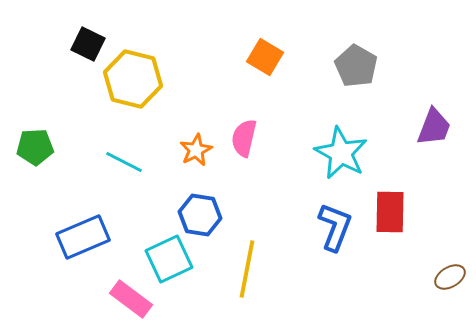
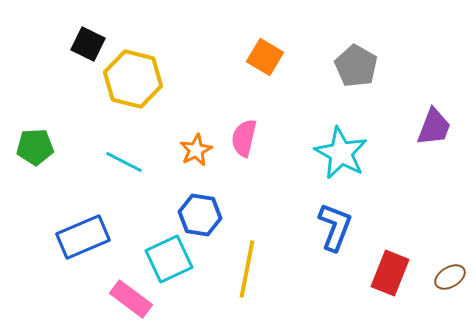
red rectangle: moved 61 px down; rotated 21 degrees clockwise
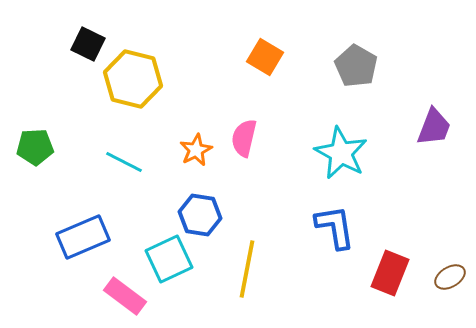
blue L-shape: rotated 30 degrees counterclockwise
pink rectangle: moved 6 px left, 3 px up
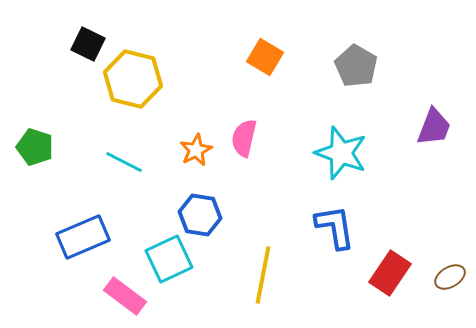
green pentagon: rotated 21 degrees clockwise
cyan star: rotated 8 degrees counterclockwise
yellow line: moved 16 px right, 6 px down
red rectangle: rotated 12 degrees clockwise
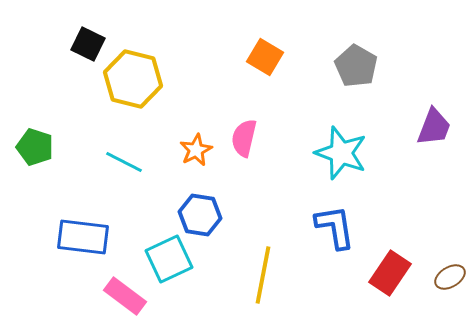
blue rectangle: rotated 30 degrees clockwise
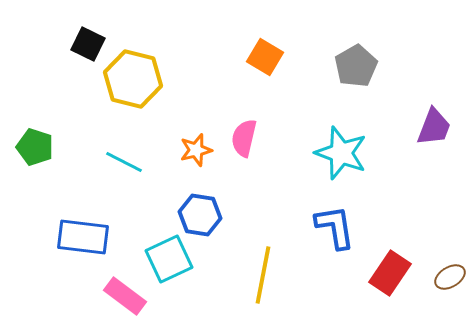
gray pentagon: rotated 12 degrees clockwise
orange star: rotated 12 degrees clockwise
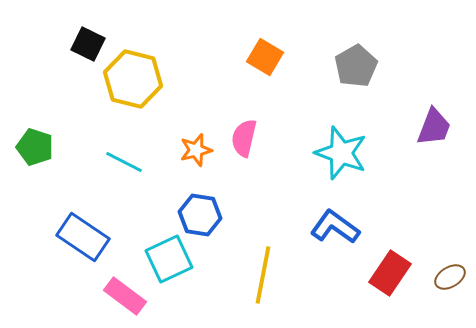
blue L-shape: rotated 45 degrees counterclockwise
blue rectangle: rotated 27 degrees clockwise
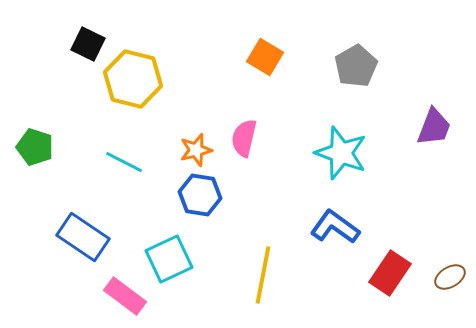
blue hexagon: moved 20 px up
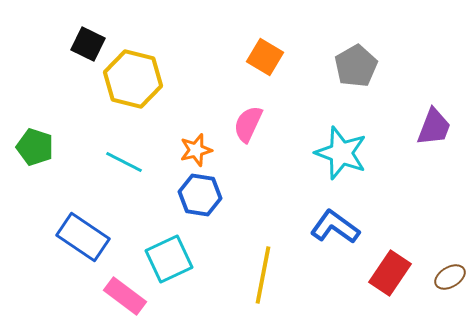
pink semicircle: moved 4 px right, 14 px up; rotated 12 degrees clockwise
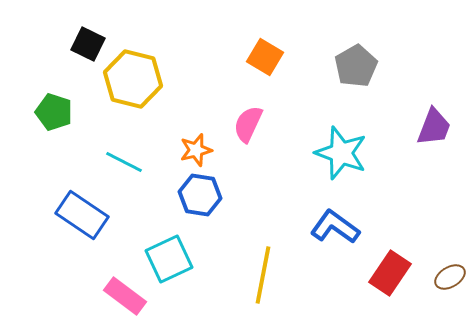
green pentagon: moved 19 px right, 35 px up
blue rectangle: moved 1 px left, 22 px up
